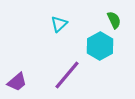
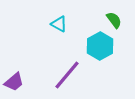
green semicircle: rotated 12 degrees counterclockwise
cyan triangle: rotated 48 degrees counterclockwise
purple trapezoid: moved 3 px left
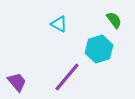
cyan hexagon: moved 1 px left, 3 px down; rotated 12 degrees clockwise
purple line: moved 2 px down
purple trapezoid: moved 3 px right; rotated 90 degrees counterclockwise
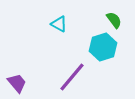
cyan hexagon: moved 4 px right, 2 px up
purple line: moved 5 px right
purple trapezoid: moved 1 px down
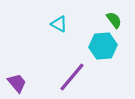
cyan hexagon: moved 1 px up; rotated 12 degrees clockwise
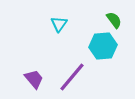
cyan triangle: rotated 36 degrees clockwise
purple trapezoid: moved 17 px right, 4 px up
